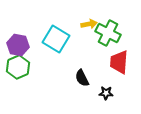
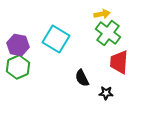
yellow arrow: moved 13 px right, 10 px up
green cross: rotated 10 degrees clockwise
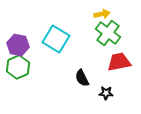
red trapezoid: rotated 75 degrees clockwise
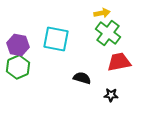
yellow arrow: moved 1 px up
cyan square: rotated 20 degrees counterclockwise
black semicircle: rotated 132 degrees clockwise
black star: moved 5 px right, 2 px down
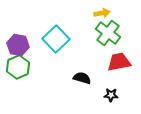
cyan square: rotated 36 degrees clockwise
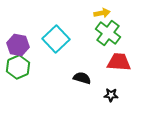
red trapezoid: rotated 15 degrees clockwise
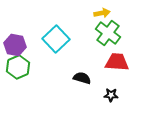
purple hexagon: moved 3 px left
red trapezoid: moved 2 px left
